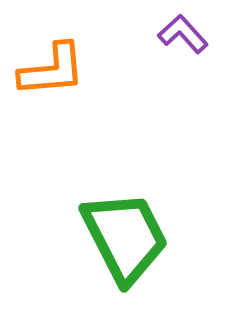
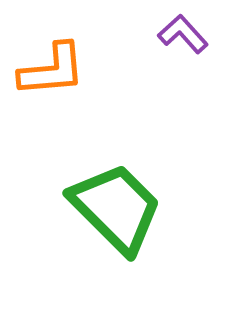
green trapezoid: moved 9 px left, 29 px up; rotated 18 degrees counterclockwise
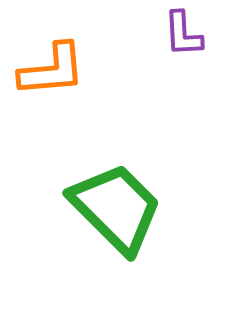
purple L-shape: rotated 141 degrees counterclockwise
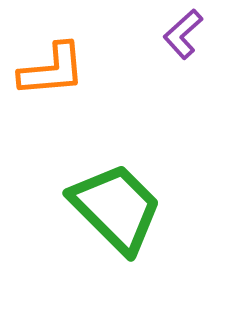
purple L-shape: rotated 51 degrees clockwise
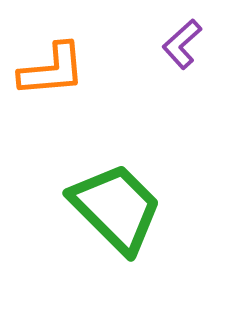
purple L-shape: moved 1 px left, 10 px down
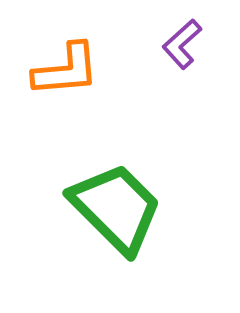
orange L-shape: moved 14 px right
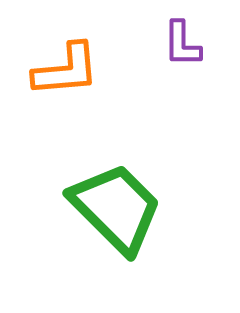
purple L-shape: rotated 48 degrees counterclockwise
